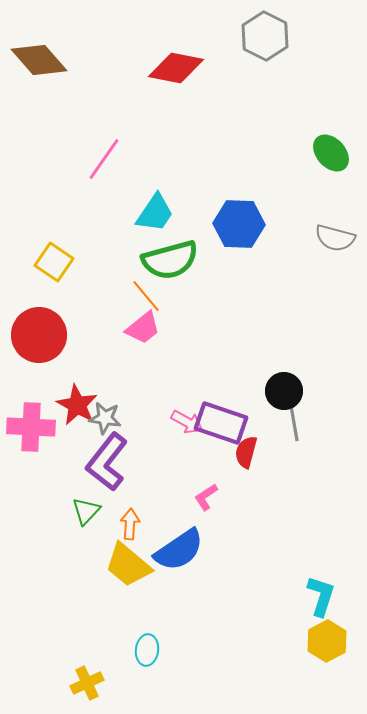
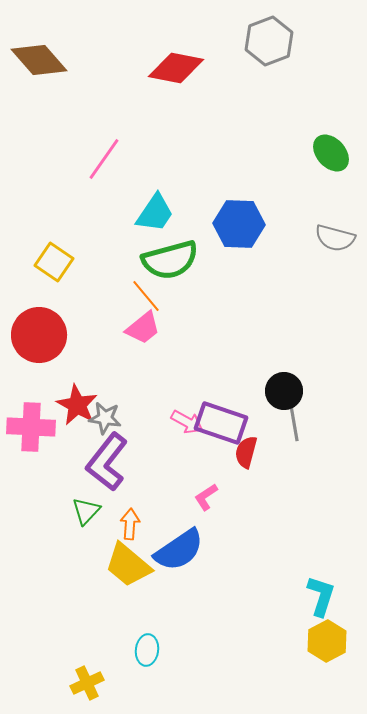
gray hexagon: moved 4 px right, 5 px down; rotated 12 degrees clockwise
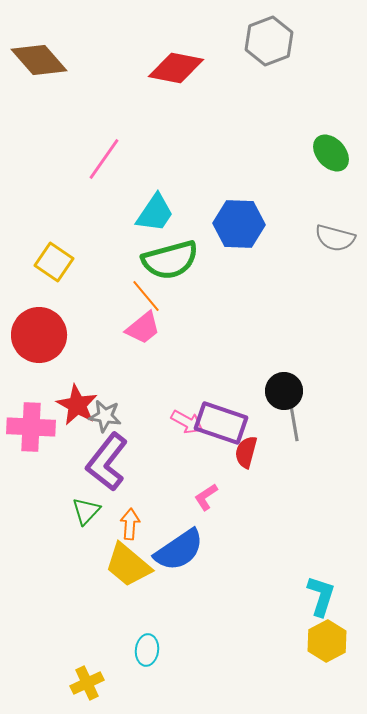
gray star: moved 2 px up
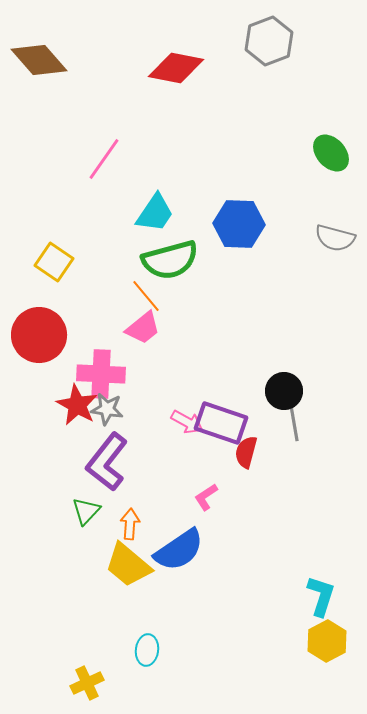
gray star: moved 2 px right, 7 px up
pink cross: moved 70 px right, 53 px up
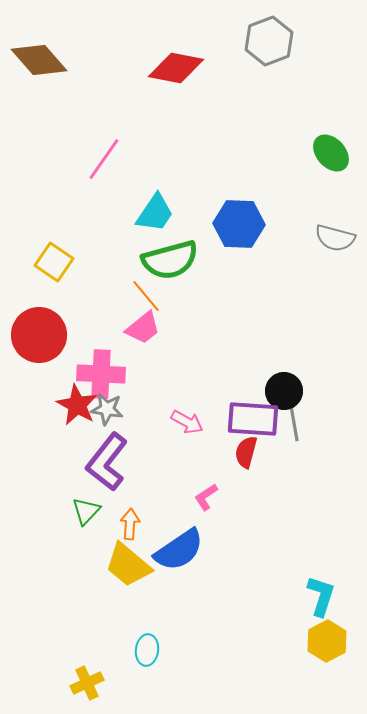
purple rectangle: moved 32 px right, 4 px up; rotated 15 degrees counterclockwise
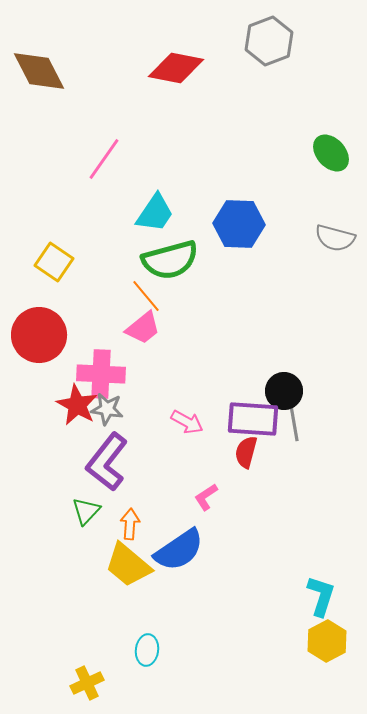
brown diamond: moved 11 px down; rotated 14 degrees clockwise
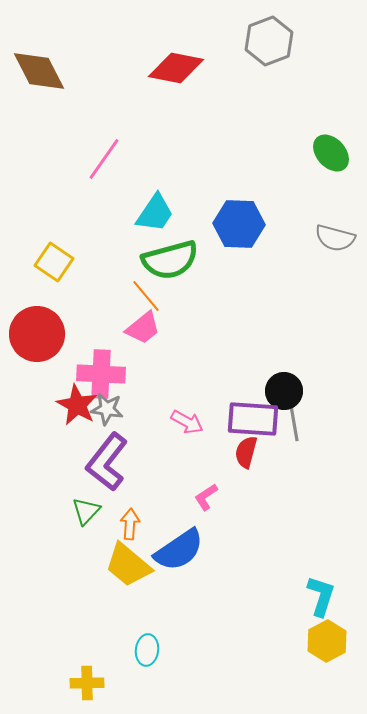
red circle: moved 2 px left, 1 px up
yellow cross: rotated 24 degrees clockwise
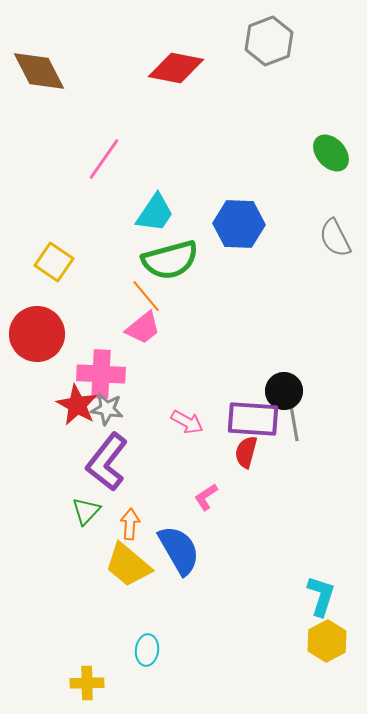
gray semicircle: rotated 48 degrees clockwise
blue semicircle: rotated 86 degrees counterclockwise
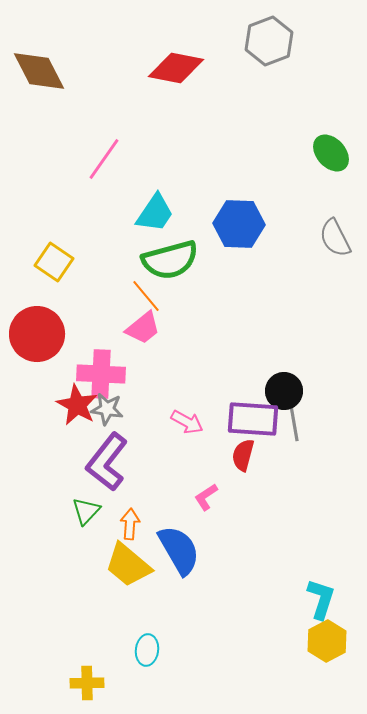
red semicircle: moved 3 px left, 3 px down
cyan L-shape: moved 3 px down
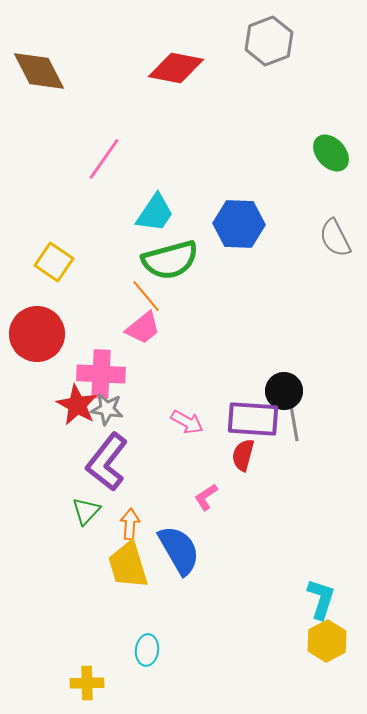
yellow trapezoid: rotated 33 degrees clockwise
